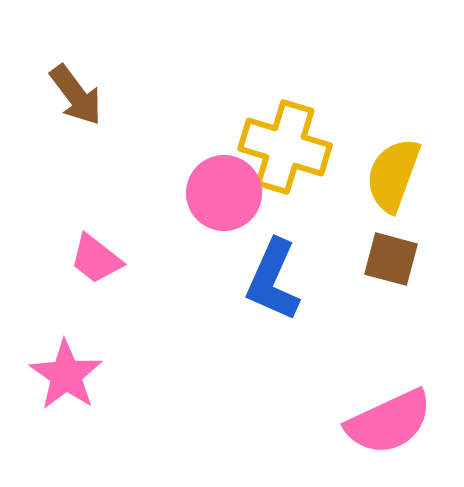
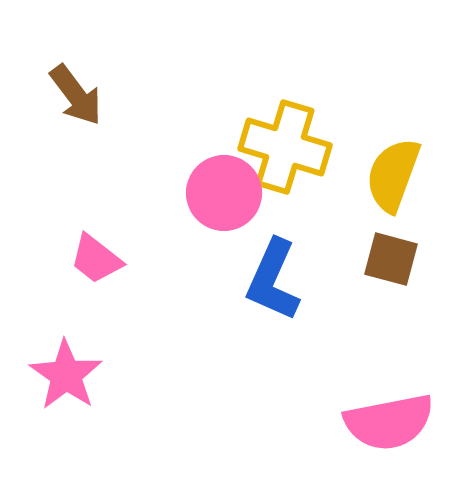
pink semicircle: rotated 14 degrees clockwise
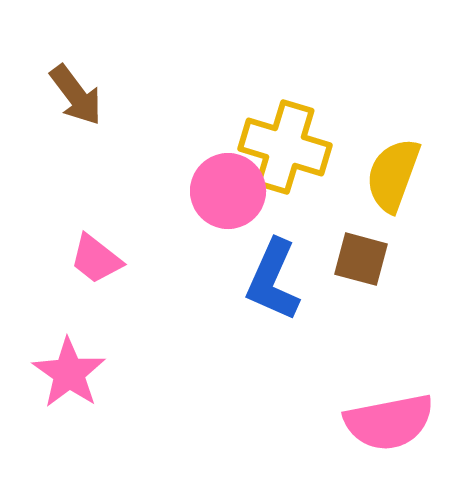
pink circle: moved 4 px right, 2 px up
brown square: moved 30 px left
pink star: moved 3 px right, 2 px up
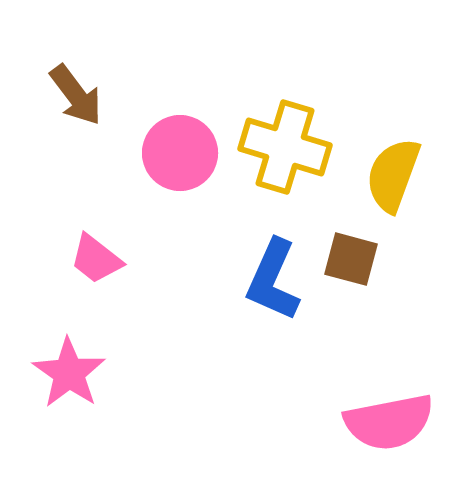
pink circle: moved 48 px left, 38 px up
brown square: moved 10 px left
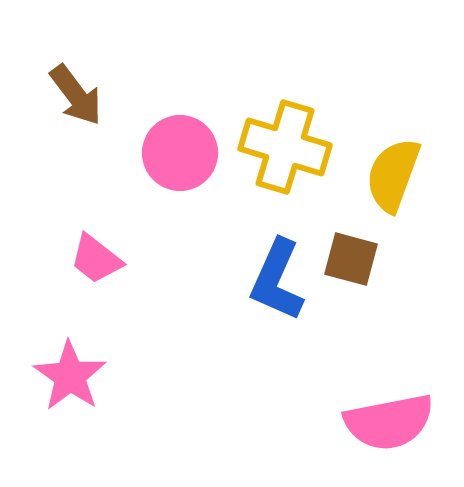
blue L-shape: moved 4 px right
pink star: moved 1 px right, 3 px down
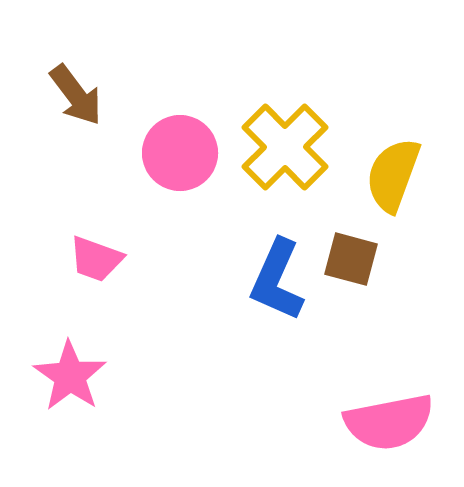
yellow cross: rotated 28 degrees clockwise
pink trapezoid: rotated 18 degrees counterclockwise
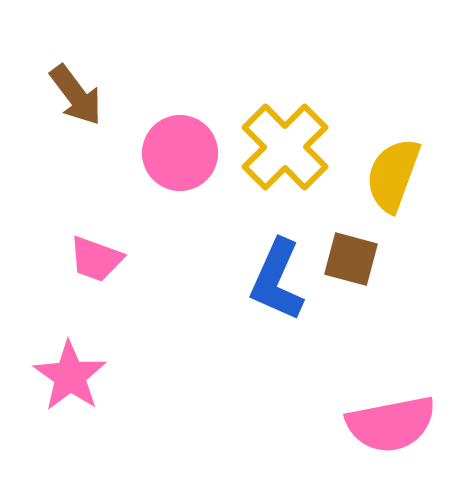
pink semicircle: moved 2 px right, 2 px down
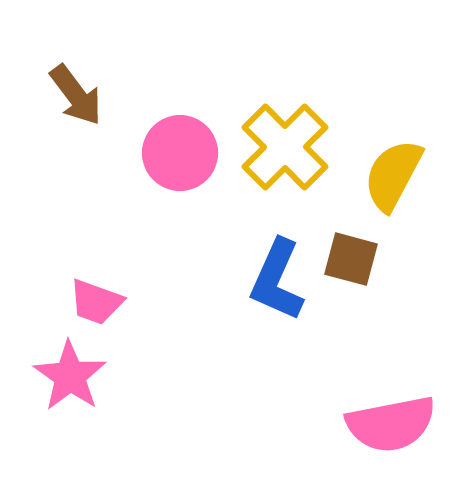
yellow semicircle: rotated 8 degrees clockwise
pink trapezoid: moved 43 px down
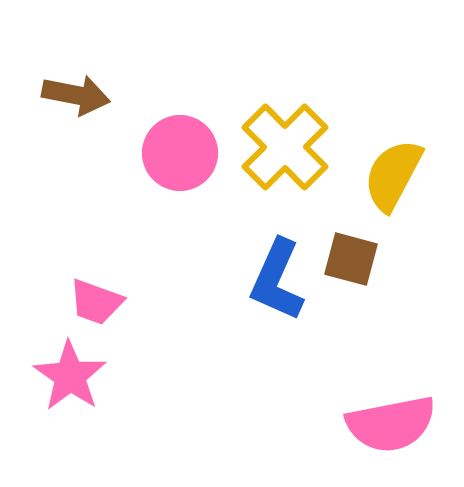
brown arrow: rotated 42 degrees counterclockwise
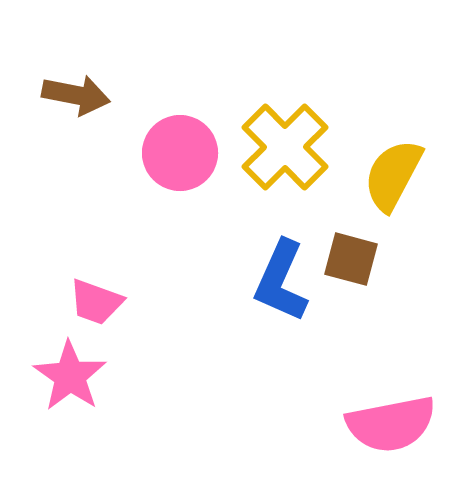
blue L-shape: moved 4 px right, 1 px down
